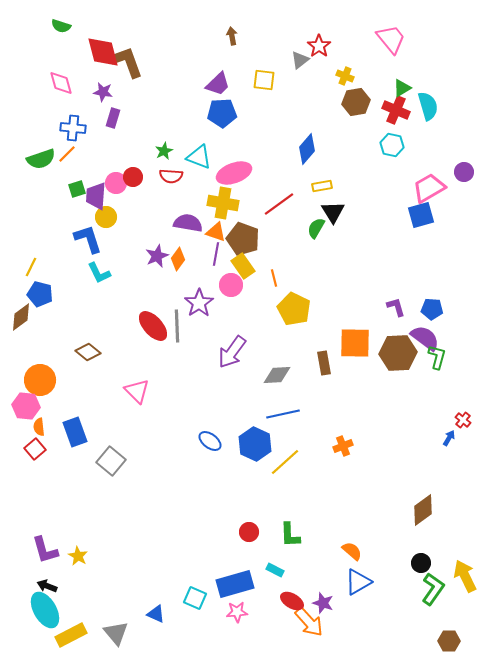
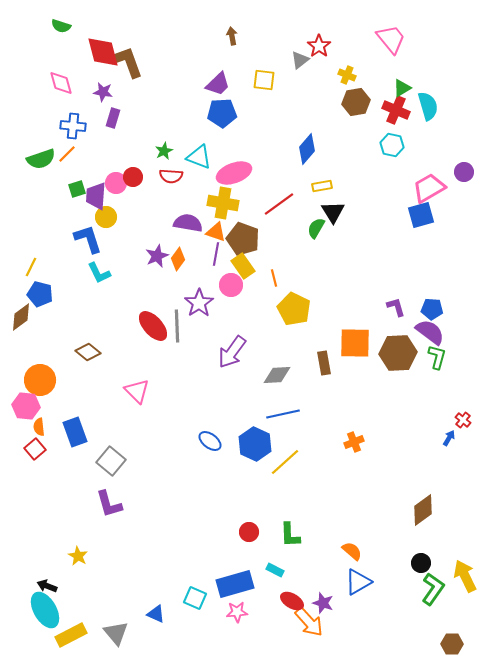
yellow cross at (345, 76): moved 2 px right, 1 px up
blue cross at (73, 128): moved 2 px up
purple semicircle at (425, 338): moved 5 px right, 6 px up
orange cross at (343, 446): moved 11 px right, 4 px up
purple L-shape at (45, 550): moved 64 px right, 46 px up
brown hexagon at (449, 641): moved 3 px right, 3 px down
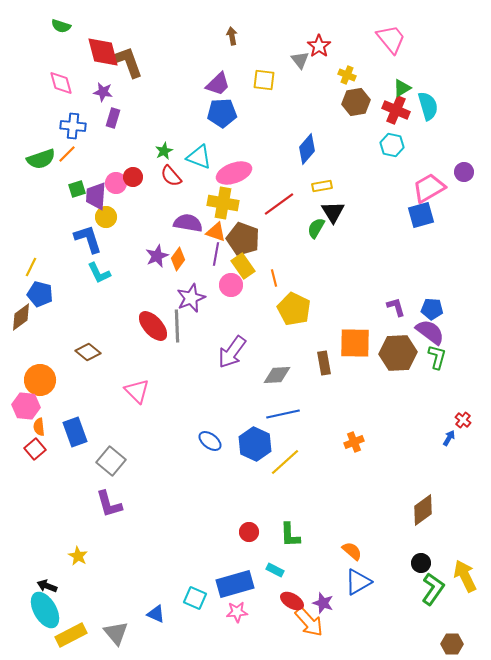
gray triangle at (300, 60): rotated 30 degrees counterclockwise
red semicircle at (171, 176): rotated 45 degrees clockwise
purple star at (199, 303): moved 8 px left, 5 px up; rotated 12 degrees clockwise
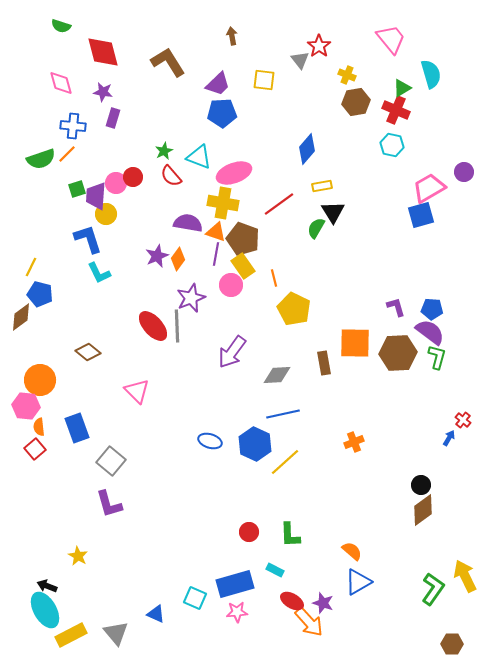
brown L-shape at (127, 62): moved 41 px right; rotated 12 degrees counterclockwise
cyan semicircle at (428, 106): moved 3 px right, 32 px up
yellow circle at (106, 217): moved 3 px up
blue rectangle at (75, 432): moved 2 px right, 4 px up
blue ellipse at (210, 441): rotated 20 degrees counterclockwise
black circle at (421, 563): moved 78 px up
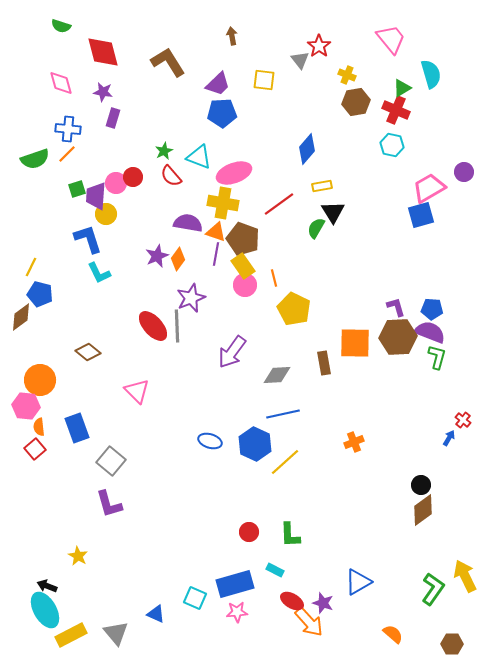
blue cross at (73, 126): moved 5 px left, 3 px down
green semicircle at (41, 159): moved 6 px left
pink circle at (231, 285): moved 14 px right
purple semicircle at (430, 332): rotated 16 degrees counterclockwise
brown hexagon at (398, 353): moved 16 px up
orange semicircle at (352, 551): moved 41 px right, 83 px down
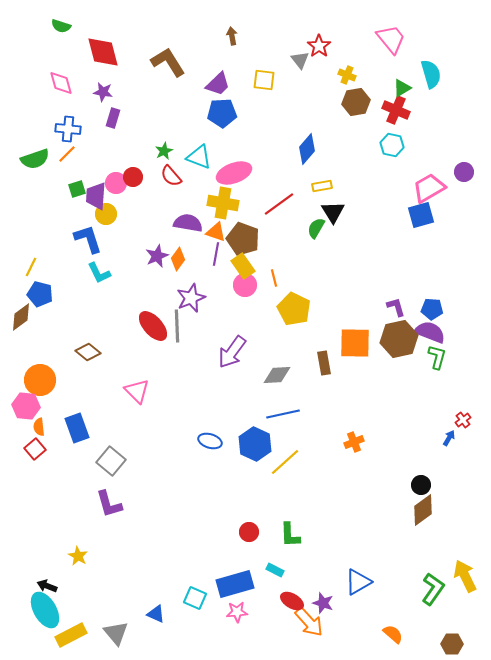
brown hexagon at (398, 337): moved 1 px right, 2 px down; rotated 9 degrees counterclockwise
red cross at (463, 420): rotated 14 degrees clockwise
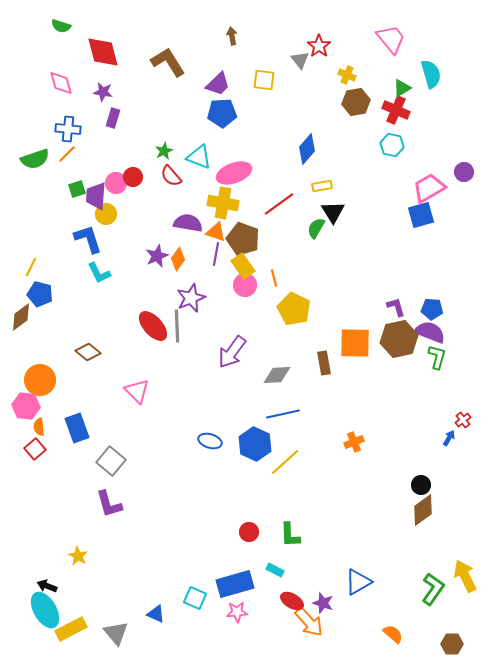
yellow rectangle at (71, 635): moved 6 px up
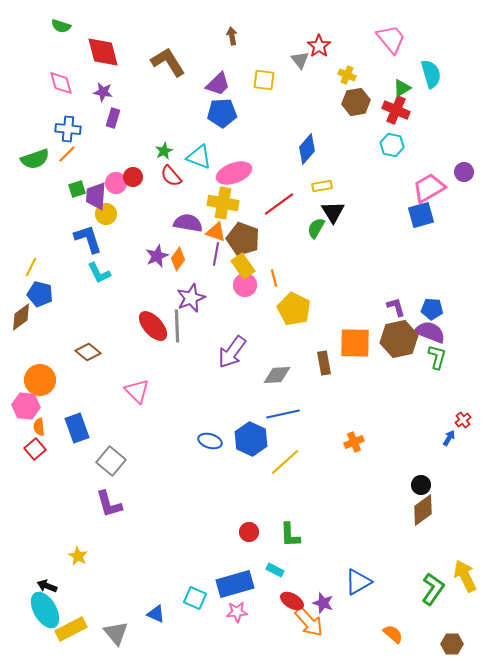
blue hexagon at (255, 444): moved 4 px left, 5 px up
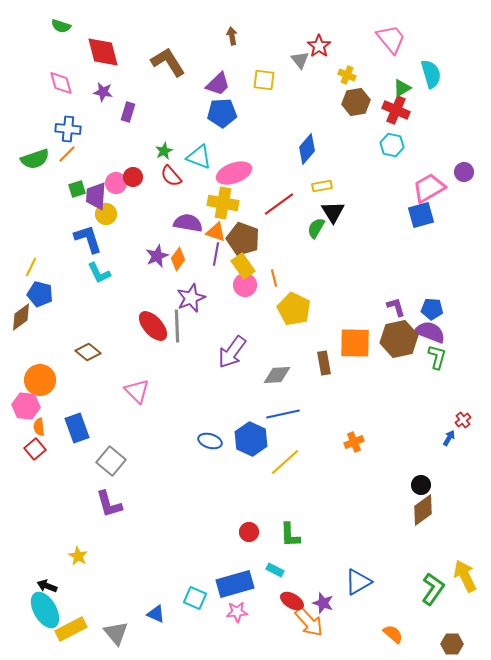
purple rectangle at (113, 118): moved 15 px right, 6 px up
